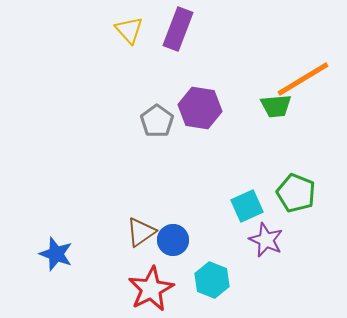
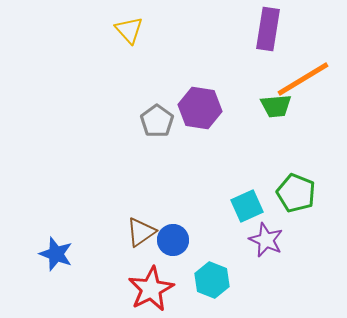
purple rectangle: moved 90 px right; rotated 12 degrees counterclockwise
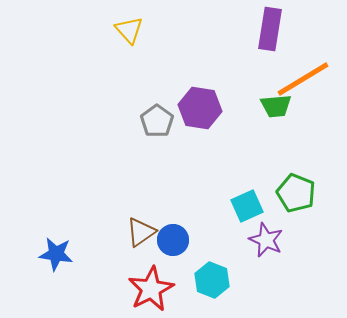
purple rectangle: moved 2 px right
blue star: rotated 12 degrees counterclockwise
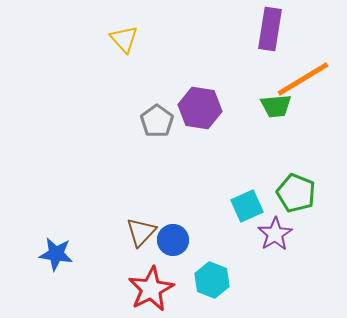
yellow triangle: moved 5 px left, 9 px down
brown triangle: rotated 12 degrees counterclockwise
purple star: moved 9 px right, 6 px up; rotated 16 degrees clockwise
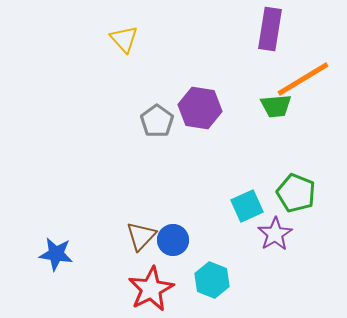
brown triangle: moved 4 px down
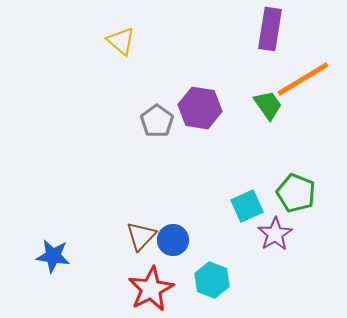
yellow triangle: moved 3 px left, 2 px down; rotated 8 degrees counterclockwise
green trapezoid: moved 8 px left, 1 px up; rotated 120 degrees counterclockwise
blue star: moved 3 px left, 2 px down
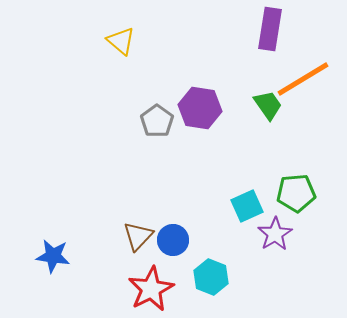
green pentagon: rotated 27 degrees counterclockwise
brown triangle: moved 3 px left
cyan hexagon: moved 1 px left, 3 px up
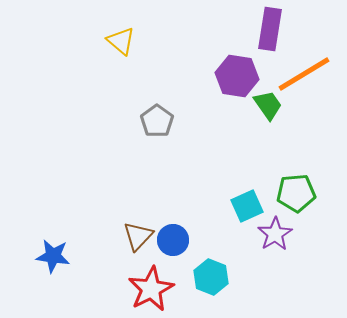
orange line: moved 1 px right, 5 px up
purple hexagon: moved 37 px right, 32 px up
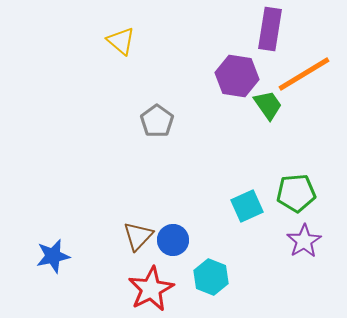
purple star: moved 29 px right, 7 px down
blue star: rotated 20 degrees counterclockwise
